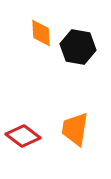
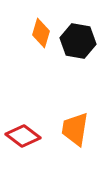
orange diamond: rotated 20 degrees clockwise
black hexagon: moved 6 px up
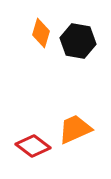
orange trapezoid: rotated 57 degrees clockwise
red diamond: moved 10 px right, 10 px down
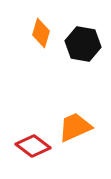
black hexagon: moved 5 px right, 3 px down
orange trapezoid: moved 2 px up
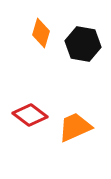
red diamond: moved 3 px left, 31 px up
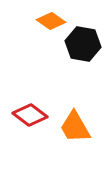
orange diamond: moved 10 px right, 12 px up; rotated 72 degrees counterclockwise
orange trapezoid: rotated 96 degrees counterclockwise
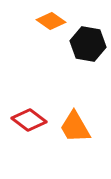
black hexagon: moved 5 px right
red diamond: moved 1 px left, 5 px down
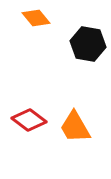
orange diamond: moved 15 px left, 3 px up; rotated 16 degrees clockwise
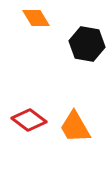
orange diamond: rotated 8 degrees clockwise
black hexagon: moved 1 px left
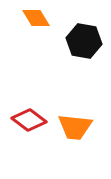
black hexagon: moved 3 px left, 3 px up
orange trapezoid: rotated 54 degrees counterclockwise
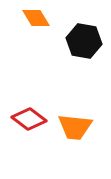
red diamond: moved 1 px up
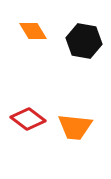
orange diamond: moved 3 px left, 13 px down
red diamond: moved 1 px left
